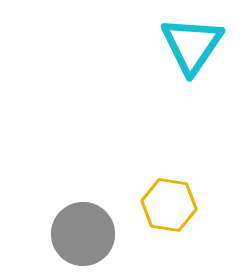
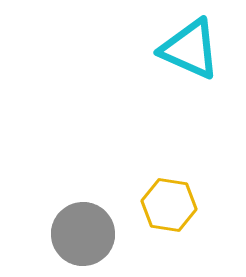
cyan triangle: moved 2 px left, 4 px down; rotated 40 degrees counterclockwise
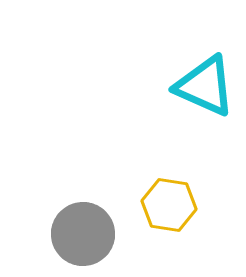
cyan triangle: moved 15 px right, 37 px down
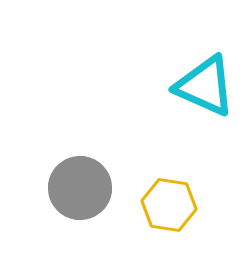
gray circle: moved 3 px left, 46 px up
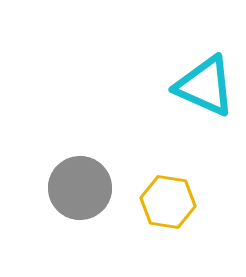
yellow hexagon: moved 1 px left, 3 px up
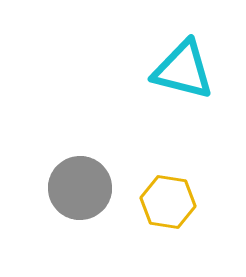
cyan triangle: moved 22 px left, 16 px up; rotated 10 degrees counterclockwise
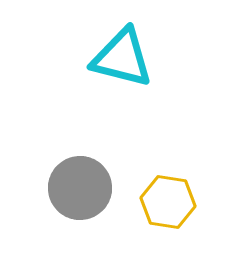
cyan triangle: moved 61 px left, 12 px up
